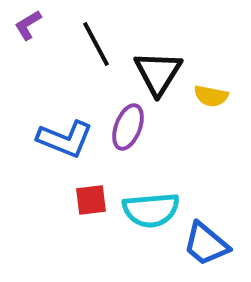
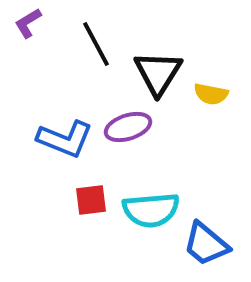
purple L-shape: moved 2 px up
yellow semicircle: moved 2 px up
purple ellipse: rotated 51 degrees clockwise
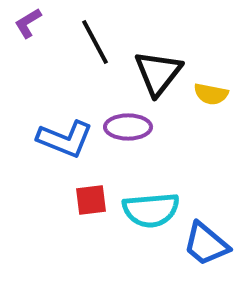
black line: moved 1 px left, 2 px up
black triangle: rotated 6 degrees clockwise
purple ellipse: rotated 18 degrees clockwise
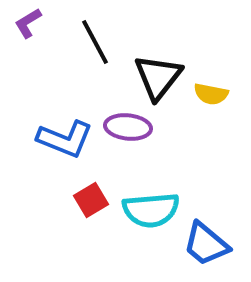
black triangle: moved 4 px down
purple ellipse: rotated 6 degrees clockwise
red square: rotated 24 degrees counterclockwise
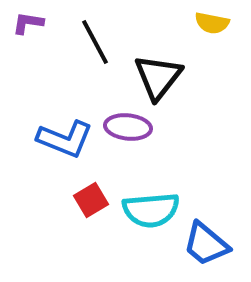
purple L-shape: rotated 40 degrees clockwise
yellow semicircle: moved 1 px right, 71 px up
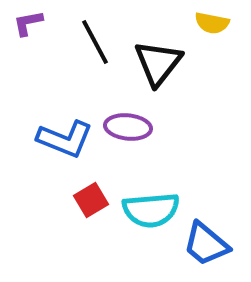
purple L-shape: rotated 20 degrees counterclockwise
black triangle: moved 14 px up
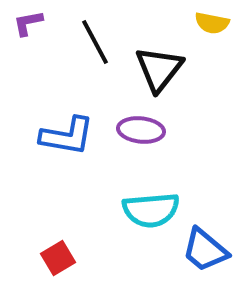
black triangle: moved 1 px right, 6 px down
purple ellipse: moved 13 px right, 3 px down
blue L-shape: moved 2 px right, 3 px up; rotated 12 degrees counterclockwise
red square: moved 33 px left, 58 px down
blue trapezoid: moved 1 px left, 6 px down
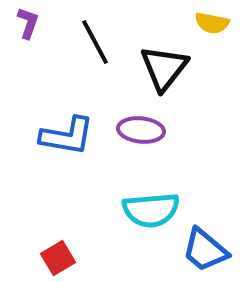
purple L-shape: rotated 120 degrees clockwise
black triangle: moved 5 px right, 1 px up
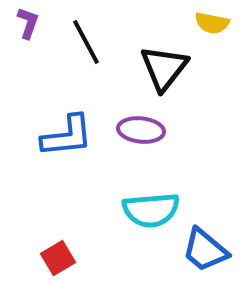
black line: moved 9 px left
blue L-shape: rotated 16 degrees counterclockwise
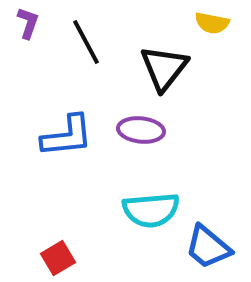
blue trapezoid: moved 3 px right, 3 px up
